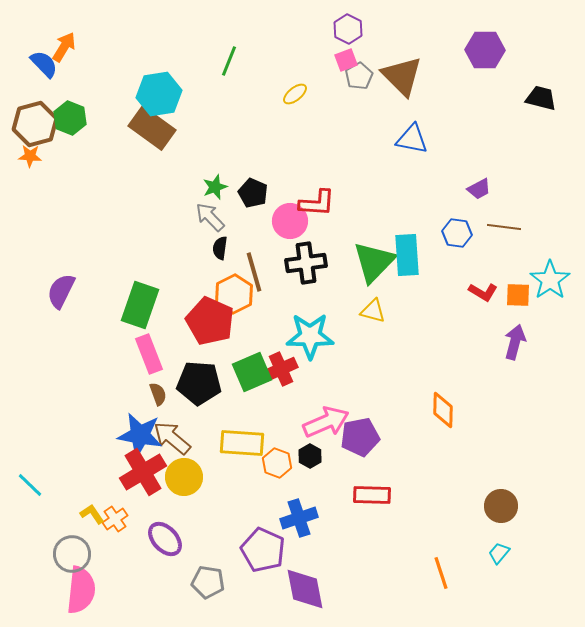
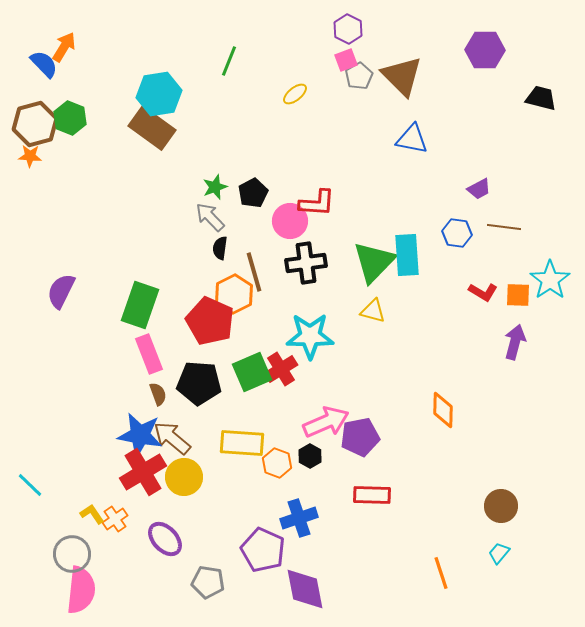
black pentagon at (253, 193): rotated 20 degrees clockwise
red cross at (281, 369): rotated 8 degrees counterclockwise
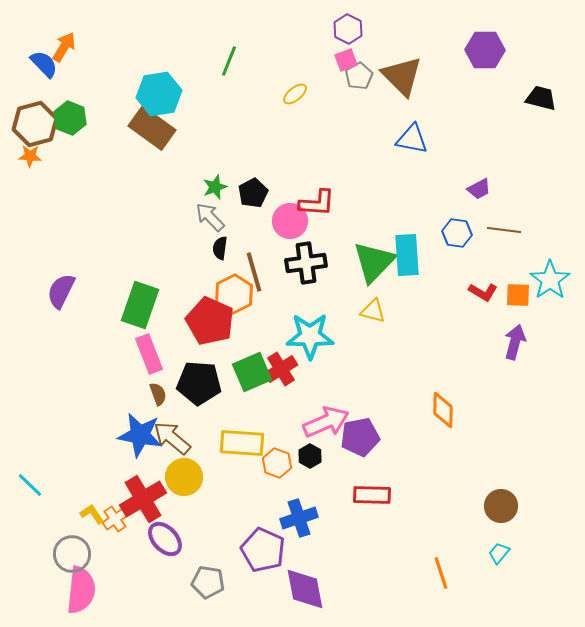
brown line at (504, 227): moved 3 px down
red cross at (143, 472): moved 27 px down
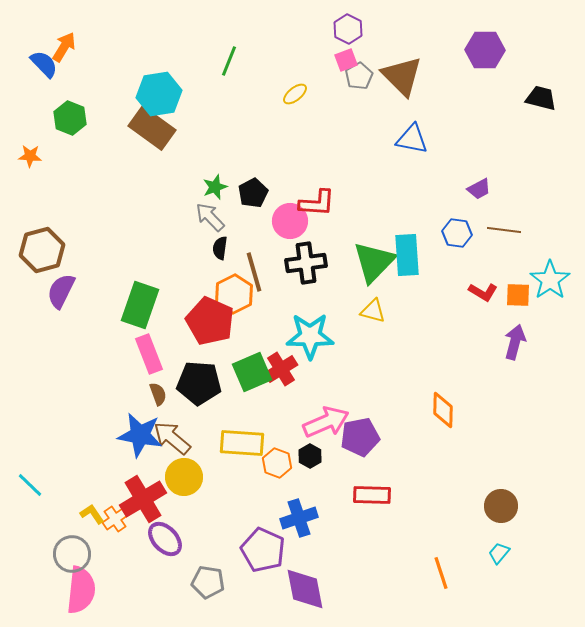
brown hexagon at (35, 124): moved 7 px right, 126 px down
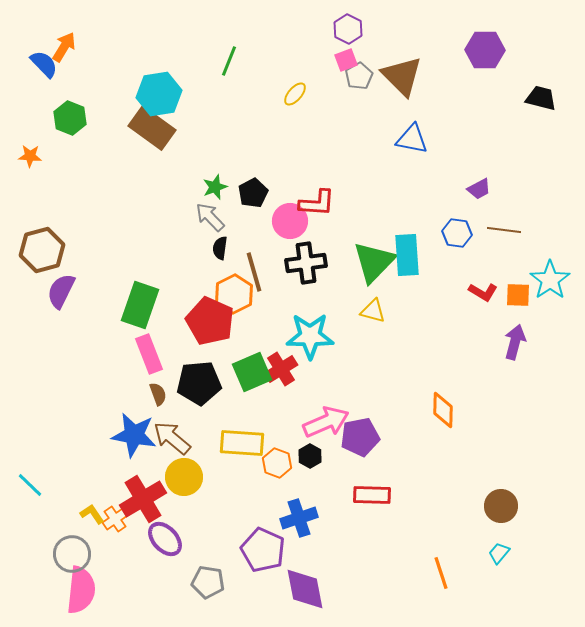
yellow ellipse at (295, 94): rotated 10 degrees counterclockwise
black pentagon at (199, 383): rotated 9 degrees counterclockwise
blue star at (140, 435): moved 6 px left
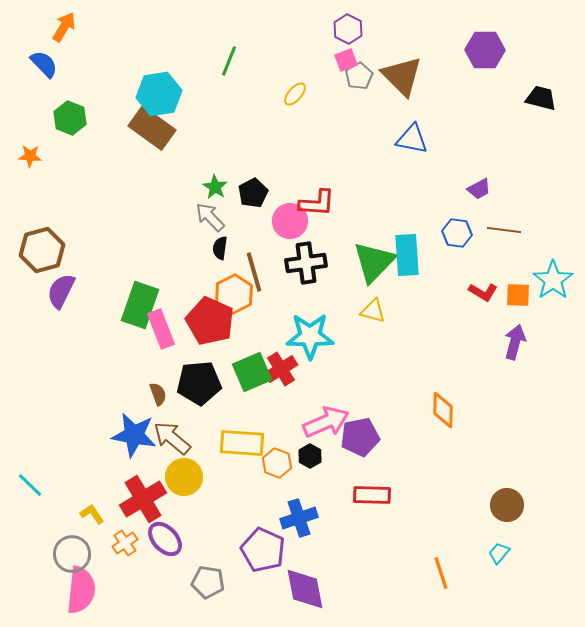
orange arrow at (64, 47): moved 20 px up
green star at (215, 187): rotated 20 degrees counterclockwise
cyan star at (550, 280): moved 3 px right
pink rectangle at (149, 354): moved 12 px right, 25 px up
brown circle at (501, 506): moved 6 px right, 1 px up
orange cross at (115, 519): moved 10 px right, 24 px down
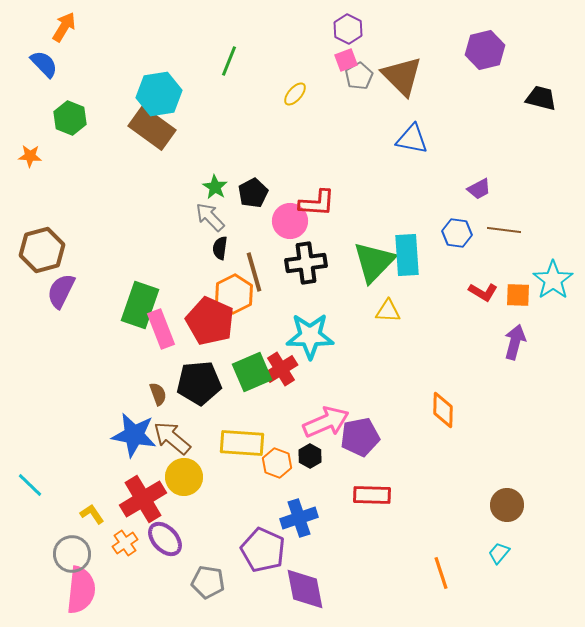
purple hexagon at (485, 50): rotated 15 degrees counterclockwise
yellow triangle at (373, 311): moved 15 px right; rotated 12 degrees counterclockwise
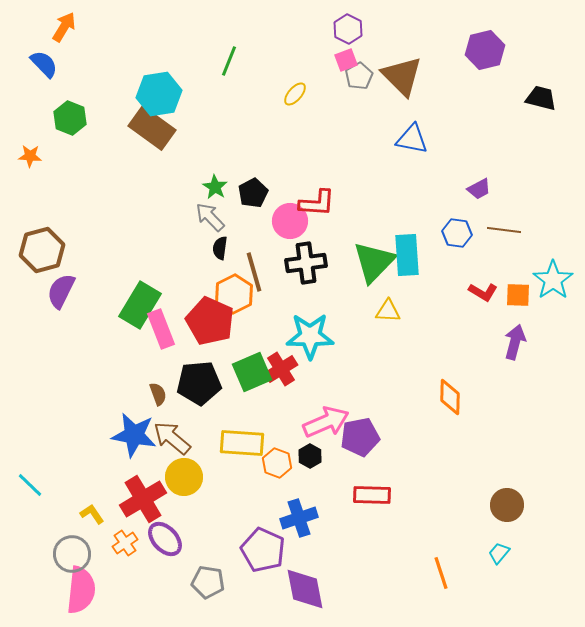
green rectangle at (140, 305): rotated 12 degrees clockwise
orange diamond at (443, 410): moved 7 px right, 13 px up
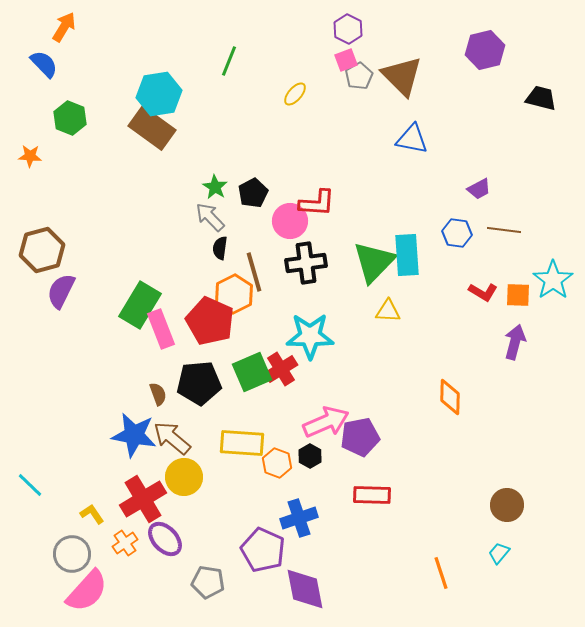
pink semicircle at (81, 590): moved 6 px right, 1 px down; rotated 36 degrees clockwise
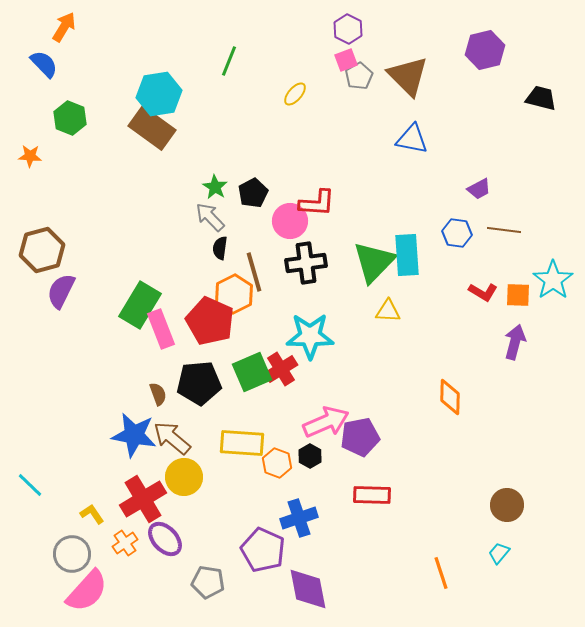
brown triangle at (402, 76): moved 6 px right
purple diamond at (305, 589): moved 3 px right
